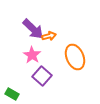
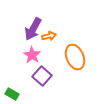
purple arrow: rotated 75 degrees clockwise
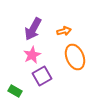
orange arrow: moved 15 px right, 5 px up
pink star: rotated 12 degrees clockwise
purple square: rotated 18 degrees clockwise
green rectangle: moved 3 px right, 3 px up
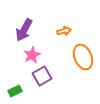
purple arrow: moved 9 px left, 1 px down
orange ellipse: moved 8 px right
green rectangle: rotated 56 degrees counterclockwise
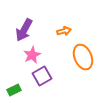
green rectangle: moved 1 px left, 1 px up
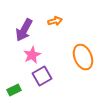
orange arrow: moved 9 px left, 10 px up
